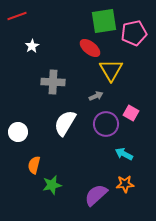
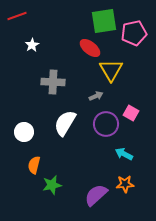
white star: moved 1 px up
white circle: moved 6 px right
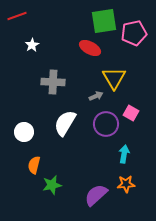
red ellipse: rotated 10 degrees counterclockwise
yellow triangle: moved 3 px right, 8 px down
cyan arrow: rotated 72 degrees clockwise
orange star: moved 1 px right
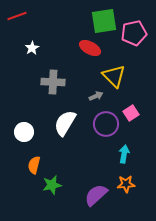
white star: moved 3 px down
yellow triangle: moved 2 px up; rotated 15 degrees counterclockwise
pink square: rotated 28 degrees clockwise
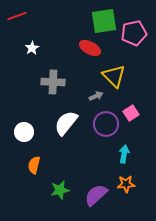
white semicircle: moved 1 px right; rotated 8 degrees clockwise
green star: moved 8 px right, 5 px down
